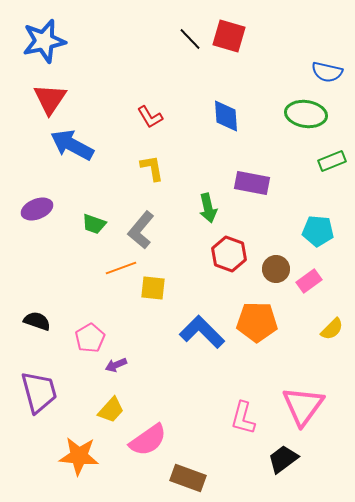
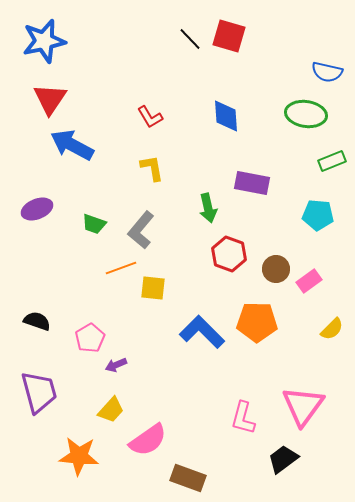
cyan pentagon: moved 16 px up
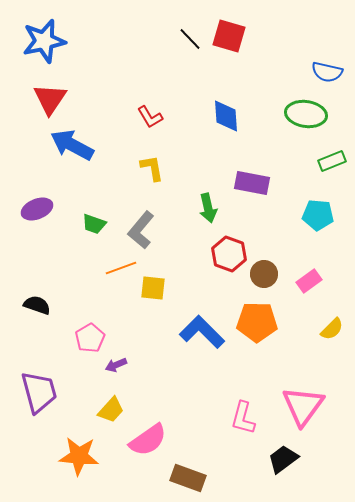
brown circle: moved 12 px left, 5 px down
black semicircle: moved 16 px up
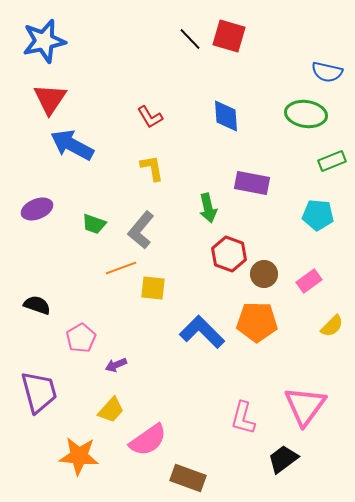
yellow semicircle: moved 3 px up
pink pentagon: moved 9 px left
pink triangle: moved 2 px right
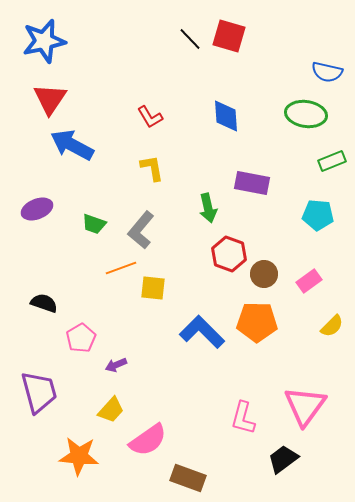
black semicircle: moved 7 px right, 2 px up
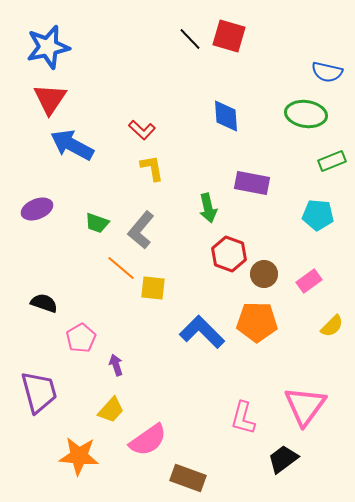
blue star: moved 4 px right, 6 px down
red L-shape: moved 8 px left, 13 px down; rotated 16 degrees counterclockwise
green trapezoid: moved 3 px right, 1 px up
orange line: rotated 60 degrees clockwise
purple arrow: rotated 95 degrees clockwise
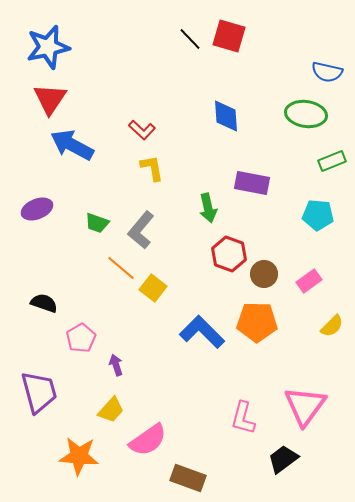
yellow square: rotated 32 degrees clockwise
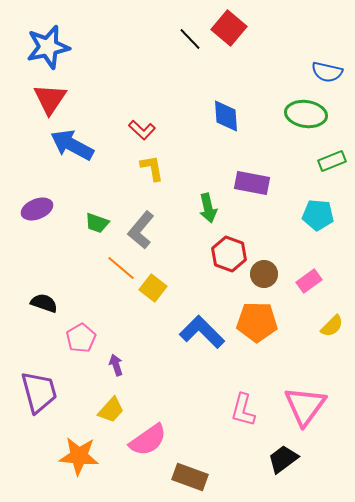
red square: moved 8 px up; rotated 24 degrees clockwise
pink L-shape: moved 8 px up
brown rectangle: moved 2 px right, 1 px up
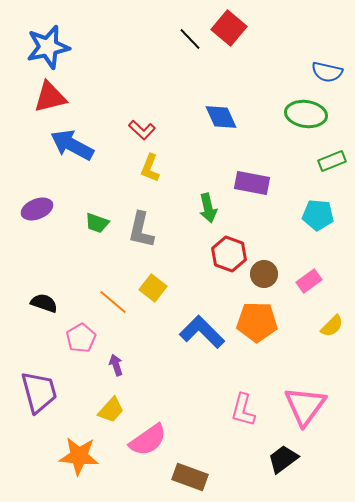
red triangle: moved 2 px up; rotated 42 degrees clockwise
blue diamond: moved 5 px left, 1 px down; rotated 20 degrees counterclockwise
yellow L-shape: moved 2 px left; rotated 148 degrees counterclockwise
gray L-shape: rotated 27 degrees counterclockwise
orange line: moved 8 px left, 34 px down
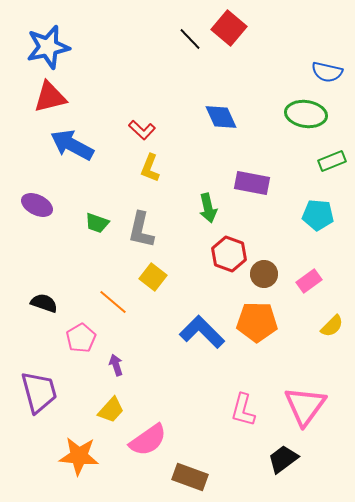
purple ellipse: moved 4 px up; rotated 48 degrees clockwise
yellow square: moved 11 px up
